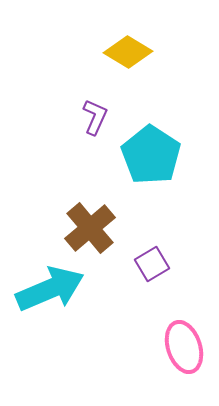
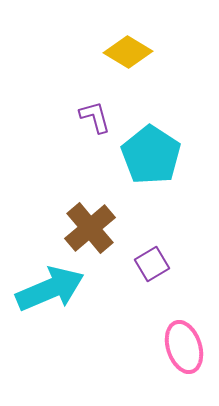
purple L-shape: rotated 39 degrees counterclockwise
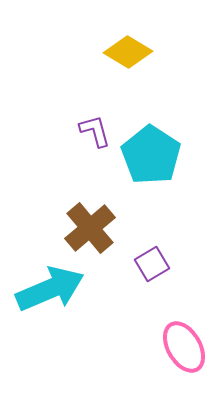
purple L-shape: moved 14 px down
pink ellipse: rotated 12 degrees counterclockwise
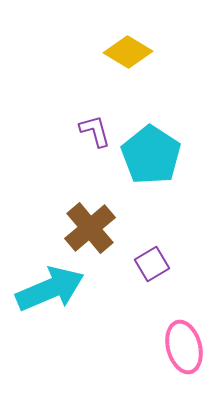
pink ellipse: rotated 15 degrees clockwise
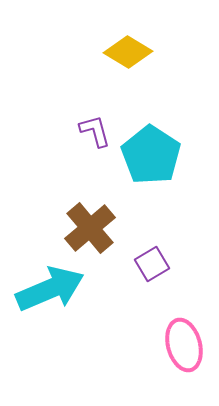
pink ellipse: moved 2 px up
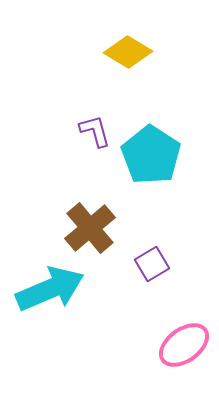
pink ellipse: rotated 69 degrees clockwise
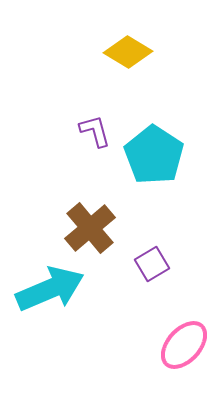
cyan pentagon: moved 3 px right
pink ellipse: rotated 12 degrees counterclockwise
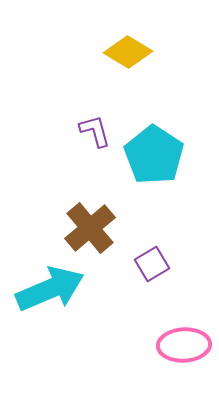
pink ellipse: rotated 45 degrees clockwise
